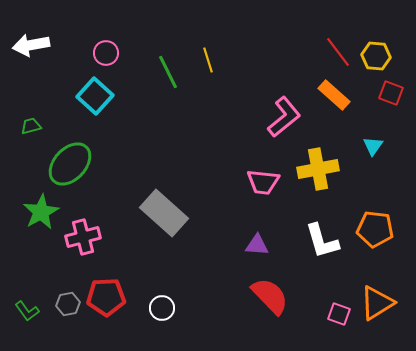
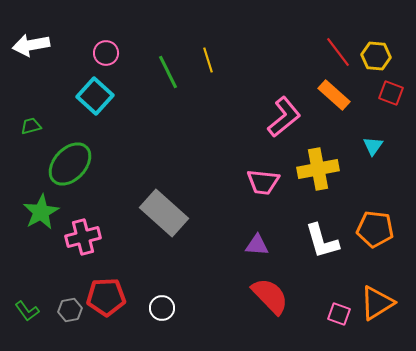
gray hexagon: moved 2 px right, 6 px down
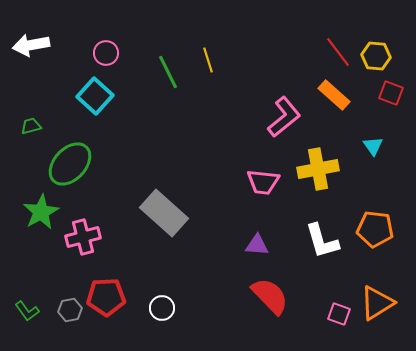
cyan triangle: rotated 10 degrees counterclockwise
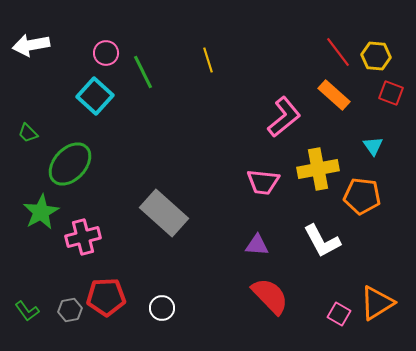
green line: moved 25 px left
green trapezoid: moved 3 px left, 7 px down; rotated 120 degrees counterclockwise
orange pentagon: moved 13 px left, 33 px up
white L-shape: rotated 12 degrees counterclockwise
pink square: rotated 10 degrees clockwise
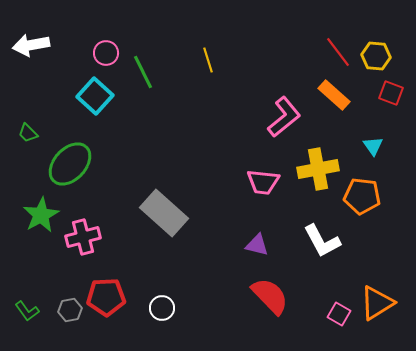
green star: moved 3 px down
purple triangle: rotated 10 degrees clockwise
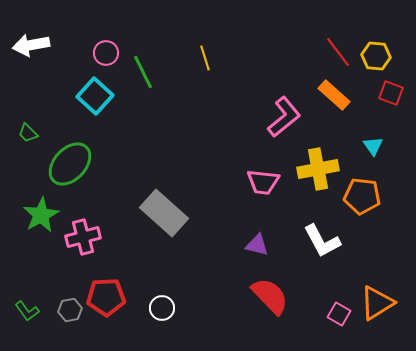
yellow line: moved 3 px left, 2 px up
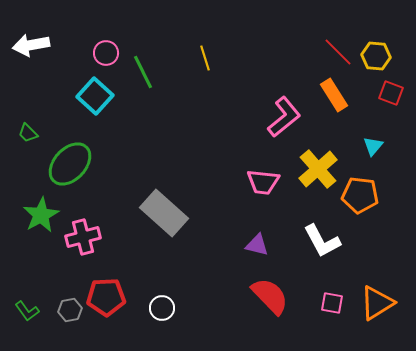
red line: rotated 8 degrees counterclockwise
orange rectangle: rotated 16 degrees clockwise
cyan triangle: rotated 15 degrees clockwise
yellow cross: rotated 30 degrees counterclockwise
orange pentagon: moved 2 px left, 1 px up
pink square: moved 7 px left, 11 px up; rotated 20 degrees counterclockwise
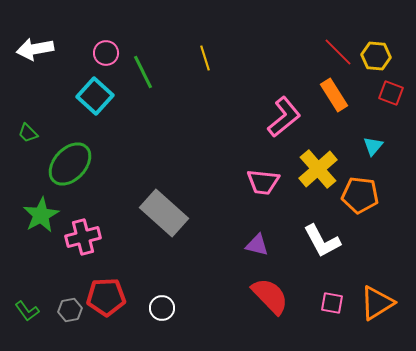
white arrow: moved 4 px right, 4 px down
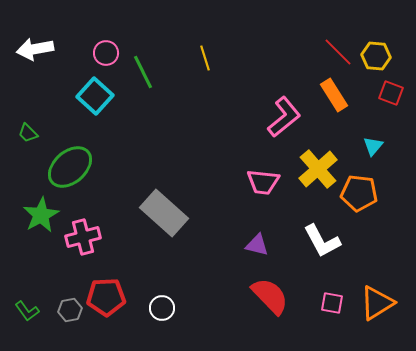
green ellipse: moved 3 px down; rotated 6 degrees clockwise
orange pentagon: moved 1 px left, 2 px up
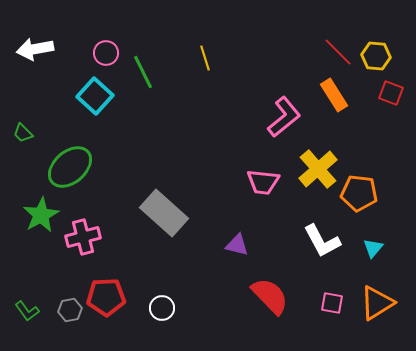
green trapezoid: moved 5 px left
cyan triangle: moved 102 px down
purple triangle: moved 20 px left
